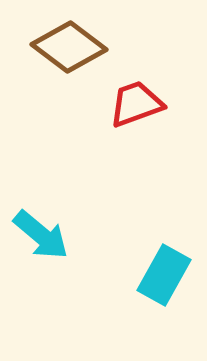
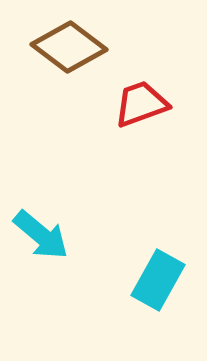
red trapezoid: moved 5 px right
cyan rectangle: moved 6 px left, 5 px down
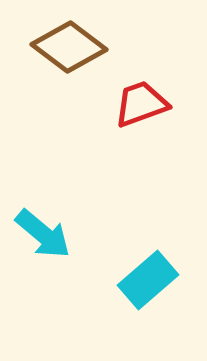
cyan arrow: moved 2 px right, 1 px up
cyan rectangle: moved 10 px left; rotated 20 degrees clockwise
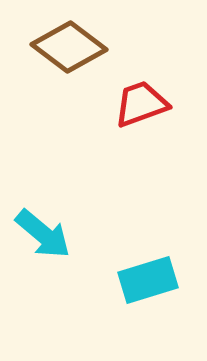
cyan rectangle: rotated 24 degrees clockwise
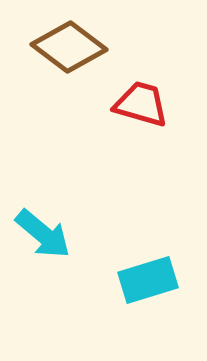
red trapezoid: rotated 36 degrees clockwise
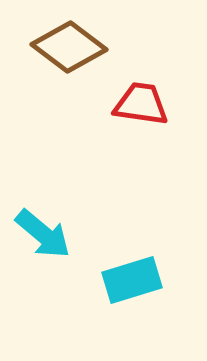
red trapezoid: rotated 8 degrees counterclockwise
cyan rectangle: moved 16 px left
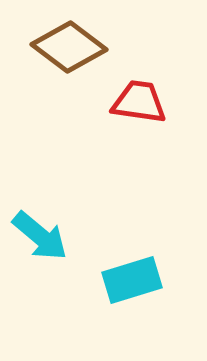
red trapezoid: moved 2 px left, 2 px up
cyan arrow: moved 3 px left, 2 px down
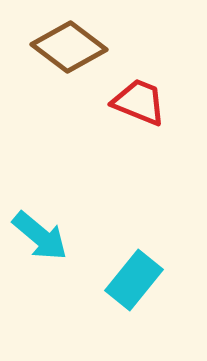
red trapezoid: rotated 14 degrees clockwise
cyan rectangle: moved 2 px right; rotated 34 degrees counterclockwise
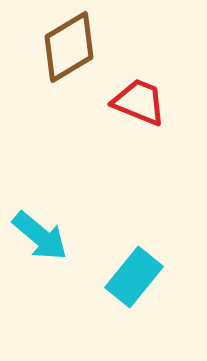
brown diamond: rotated 68 degrees counterclockwise
cyan rectangle: moved 3 px up
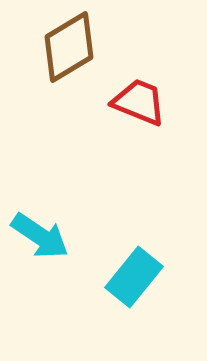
cyan arrow: rotated 6 degrees counterclockwise
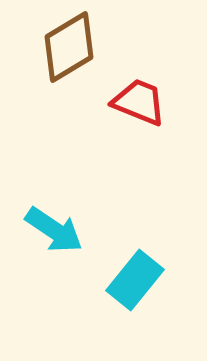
cyan arrow: moved 14 px right, 6 px up
cyan rectangle: moved 1 px right, 3 px down
